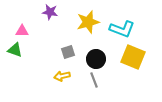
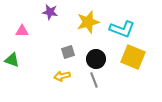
green triangle: moved 3 px left, 10 px down
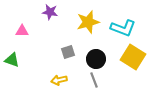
cyan L-shape: moved 1 px right, 1 px up
yellow square: rotated 10 degrees clockwise
yellow arrow: moved 3 px left, 4 px down
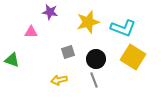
pink triangle: moved 9 px right, 1 px down
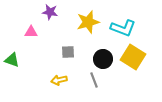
gray square: rotated 16 degrees clockwise
black circle: moved 7 px right
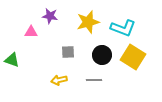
purple star: moved 4 px down
black circle: moved 1 px left, 4 px up
gray line: rotated 70 degrees counterclockwise
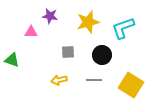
cyan L-shape: rotated 140 degrees clockwise
yellow square: moved 2 px left, 28 px down
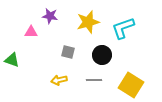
gray square: rotated 16 degrees clockwise
